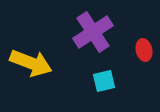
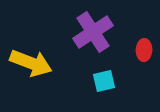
red ellipse: rotated 15 degrees clockwise
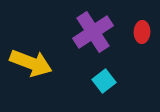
red ellipse: moved 2 px left, 18 px up
cyan square: rotated 25 degrees counterclockwise
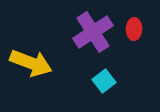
red ellipse: moved 8 px left, 3 px up
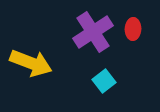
red ellipse: moved 1 px left
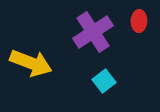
red ellipse: moved 6 px right, 8 px up
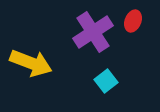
red ellipse: moved 6 px left; rotated 20 degrees clockwise
cyan square: moved 2 px right
